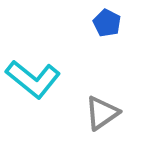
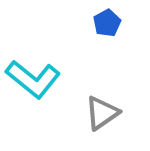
blue pentagon: rotated 16 degrees clockwise
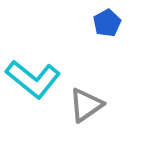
gray triangle: moved 16 px left, 8 px up
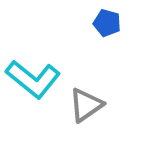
blue pentagon: rotated 28 degrees counterclockwise
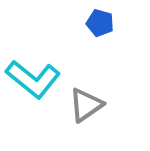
blue pentagon: moved 7 px left
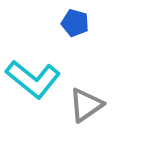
blue pentagon: moved 25 px left
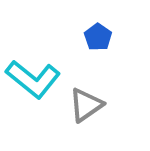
blue pentagon: moved 23 px right, 14 px down; rotated 20 degrees clockwise
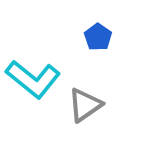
gray triangle: moved 1 px left
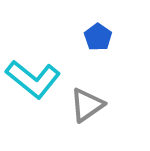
gray triangle: moved 2 px right
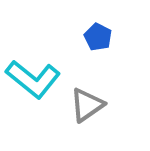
blue pentagon: rotated 8 degrees counterclockwise
